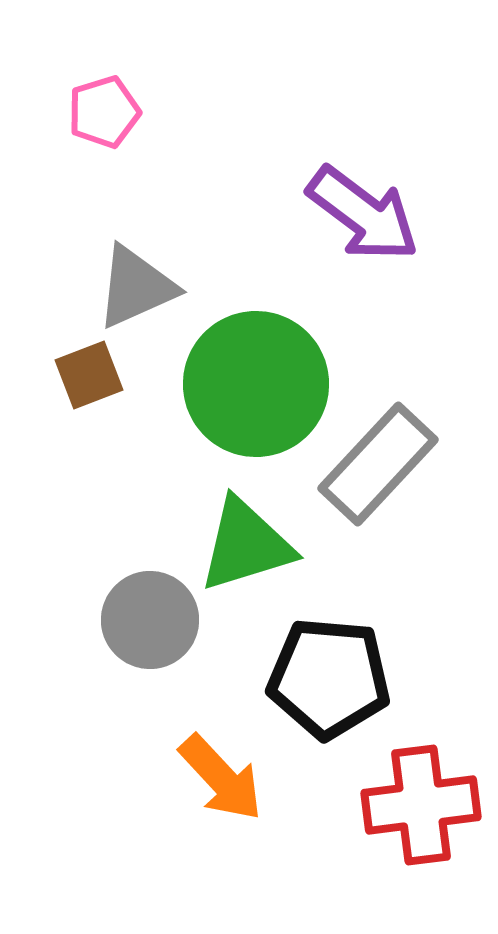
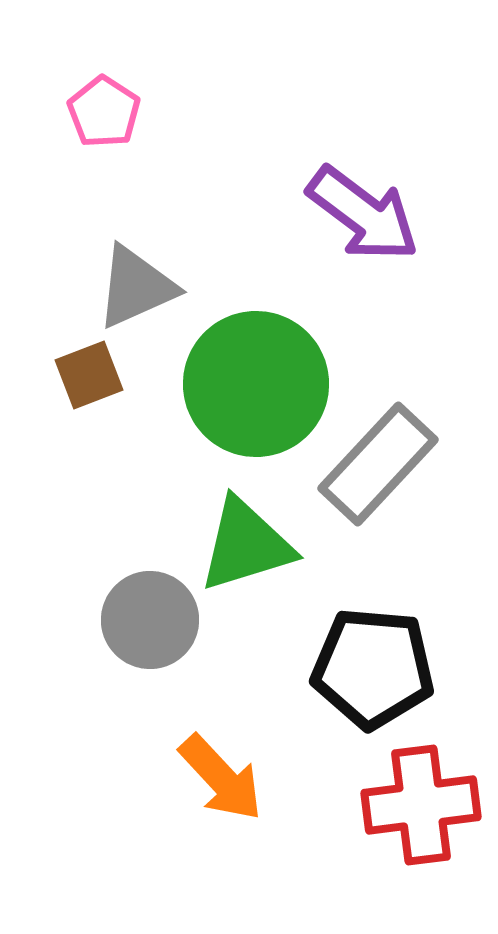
pink pentagon: rotated 22 degrees counterclockwise
black pentagon: moved 44 px right, 10 px up
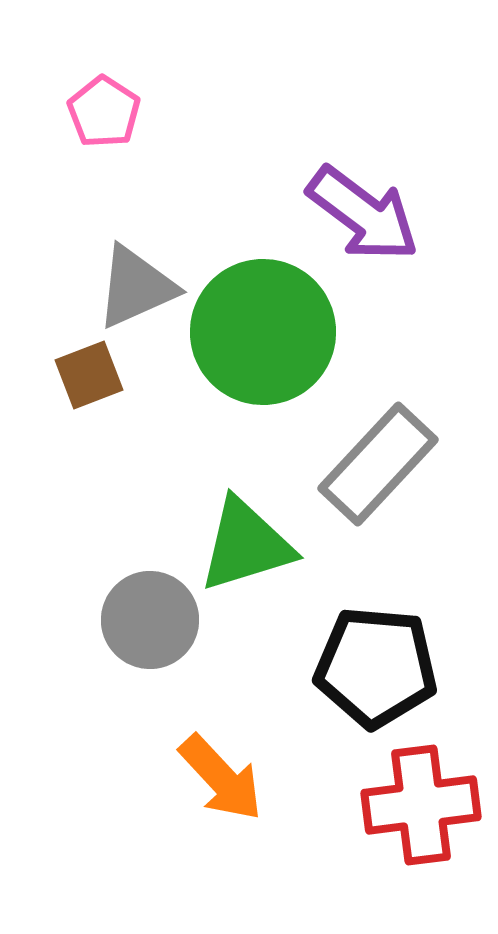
green circle: moved 7 px right, 52 px up
black pentagon: moved 3 px right, 1 px up
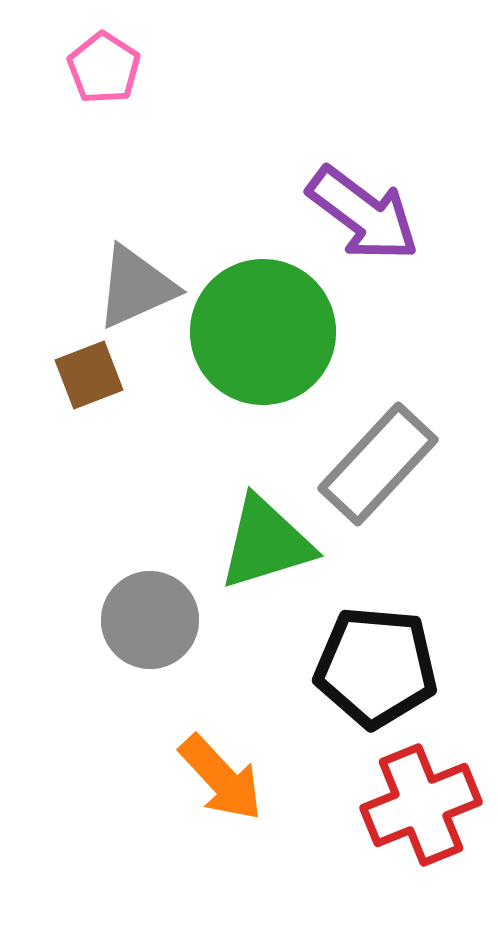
pink pentagon: moved 44 px up
green triangle: moved 20 px right, 2 px up
red cross: rotated 15 degrees counterclockwise
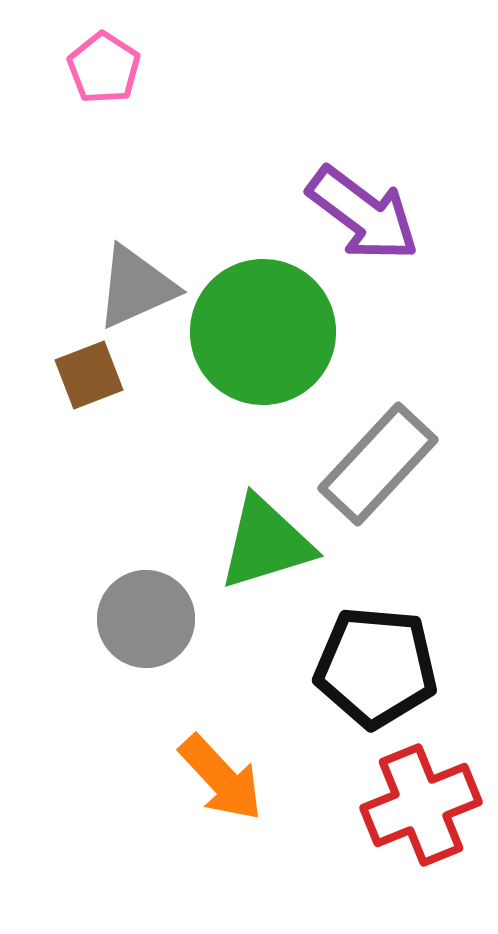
gray circle: moved 4 px left, 1 px up
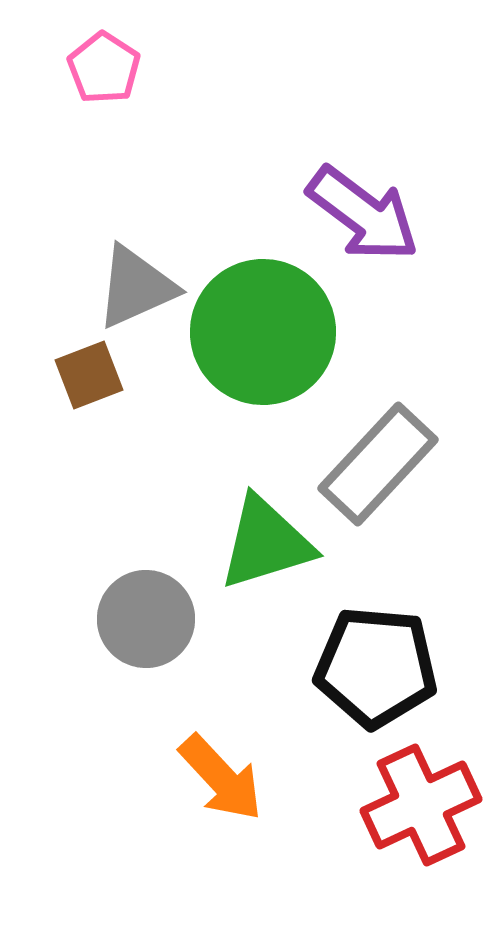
red cross: rotated 3 degrees counterclockwise
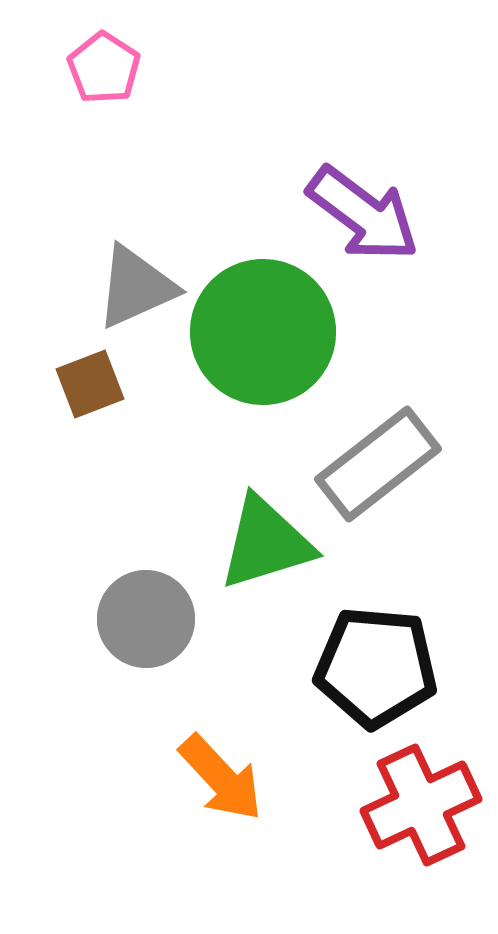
brown square: moved 1 px right, 9 px down
gray rectangle: rotated 9 degrees clockwise
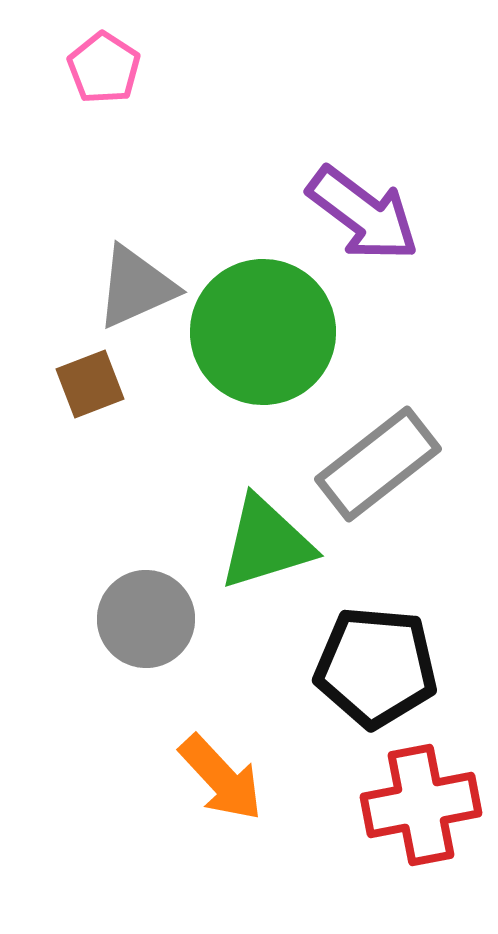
red cross: rotated 14 degrees clockwise
